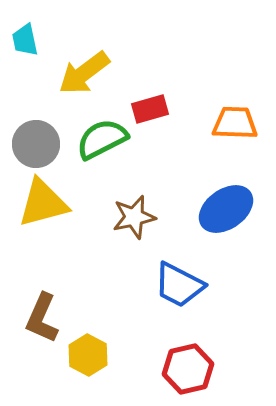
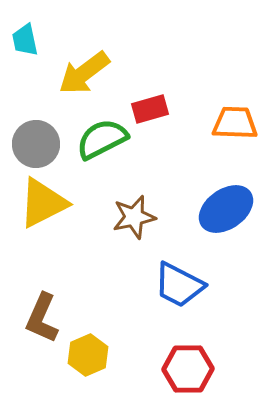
yellow triangle: rotated 12 degrees counterclockwise
yellow hexagon: rotated 9 degrees clockwise
red hexagon: rotated 12 degrees clockwise
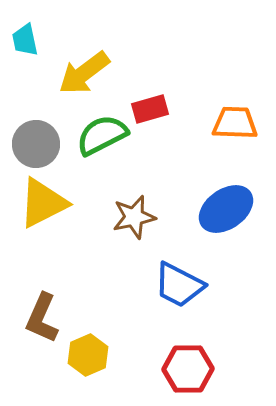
green semicircle: moved 4 px up
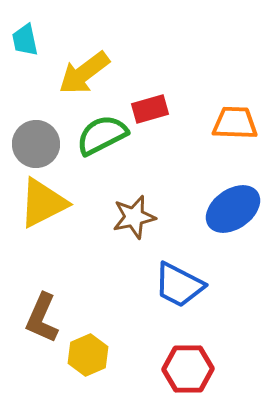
blue ellipse: moved 7 px right
